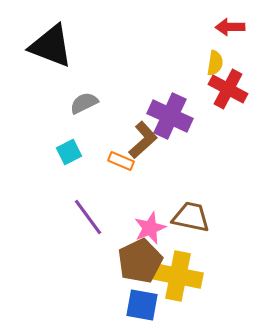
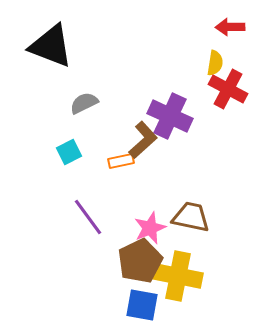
orange rectangle: rotated 35 degrees counterclockwise
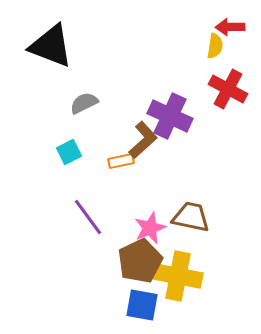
yellow semicircle: moved 17 px up
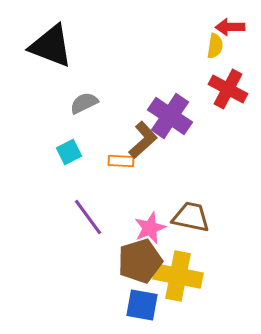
purple cross: rotated 9 degrees clockwise
orange rectangle: rotated 15 degrees clockwise
brown pentagon: rotated 9 degrees clockwise
